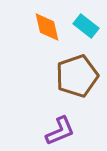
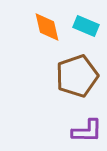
cyan rectangle: rotated 15 degrees counterclockwise
purple L-shape: moved 27 px right; rotated 24 degrees clockwise
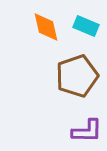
orange diamond: moved 1 px left
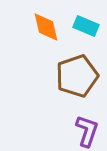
purple L-shape: rotated 72 degrees counterclockwise
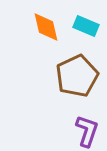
brown pentagon: rotated 6 degrees counterclockwise
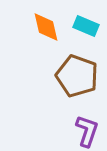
brown pentagon: rotated 27 degrees counterclockwise
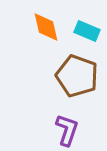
cyan rectangle: moved 1 px right, 5 px down
purple L-shape: moved 20 px left, 1 px up
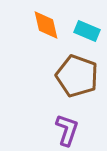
orange diamond: moved 2 px up
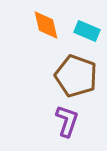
brown pentagon: moved 1 px left
purple L-shape: moved 9 px up
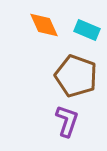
orange diamond: moved 2 px left; rotated 12 degrees counterclockwise
cyan rectangle: moved 1 px up
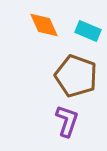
cyan rectangle: moved 1 px right, 1 px down
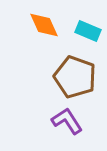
brown pentagon: moved 1 px left, 1 px down
purple L-shape: rotated 52 degrees counterclockwise
